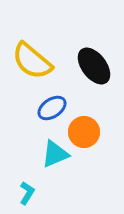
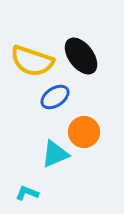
yellow semicircle: rotated 21 degrees counterclockwise
black ellipse: moved 13 px left, 10 px up
blue ellipse: moved 3 px right, 11 px up
cyan L-shape: rotated 100 degrees counterclockwise
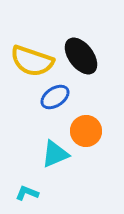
orange circle: moved 2 px right, 1 px up
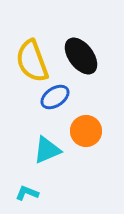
yellow semicircle: rotated 51 degrees clockwise
cyan triangle: moved 8 px left, 4 px up
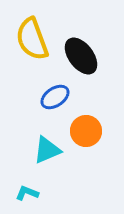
yellow semicircle: moved 22 px up
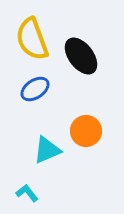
blue ellipse: moved 20 px left, 8 px up
cyan L-shape: rotated 30 degrees clockwise
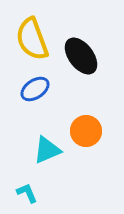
cyan L-shape: rotated 15 degrees clockwise
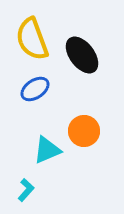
black ellipse: moved 1 px right, 1 px up
orange circle: moved 2 px left
cyan L-shape: moved 1 px left, 3 px up; rotated 65 degrees clockwise
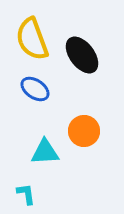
blue ellipse: rotated 68 degrees clockwise
cyan triangle: moved 2 px left, 2 px down; rotated 20 degrees clockwise
cyan L-shape: moved 4 px down; rotated 50 degrees counterclockwise
